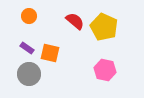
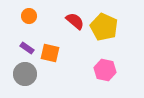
gray circle: moved 4 px left
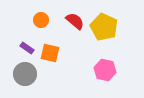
orange circle: moved 12 px right, 4 px down
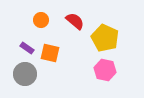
yellow pentagon: moved 1 px right, 11 px down
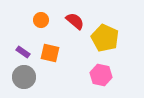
purple rectangle: moved 4 px left, 4 px down
pink hexagon: moved 4 px left, 5 px down
gray circle: moved 1 px left, 3 px down
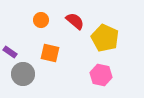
purple rectangle: moved 13 px left
gray circle: moved 1 px left, 3 px up
